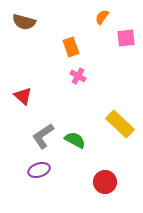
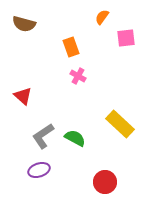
brown semicircle: moved 2 px down
green semicircle: moved 2 px up
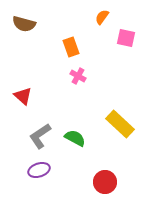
pink square: rotated 18 degrees clockwise
gray L-shape: moved 3 px left
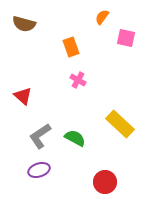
pink cross: moved 4 px down
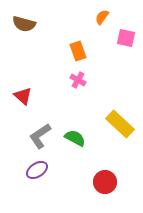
orange rectangle: moved 7 px right, 4 px down
purple ellipse: moved 2 px left; rotated 15 degrees counterclockwise
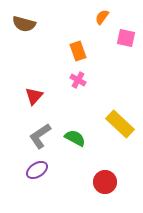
red triangle: moved 11 px right; rotated 30 degrees clockwise
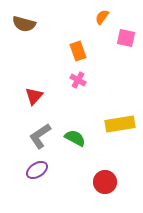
yellow rectangle: rotated 52 degrees counterclockwise
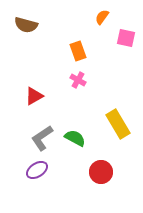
brown semicircle: moved 2 px right, 1 px down
red triangle: rotated 18 degrees clockwise
yellow rectangle: moved 2 px left; rotated 68 degrees clockwise
gray L-shape: moved 2 px right, 2 px down
red circle: moved 4 px left, 10 px up
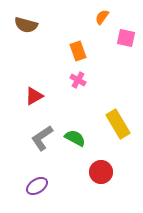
purple ellipse: moved 16 px down
